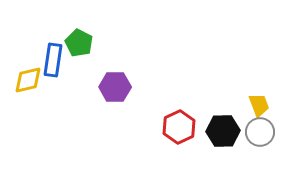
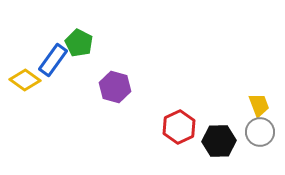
blue rectangle: rotated 28 degrees clockwise
yellow diamond: moved 3 px left; rotated 48 degrees clockwise
purple hexagon: rotated 16 degrees clockwise
black hexagon: moved 4 px left, 10 px down
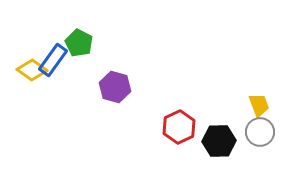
yellow diamond: moved 7 px right, 10 px up
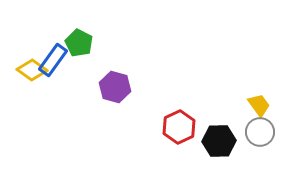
yellow trapezoid: rotated 15 degrees counterclockwise
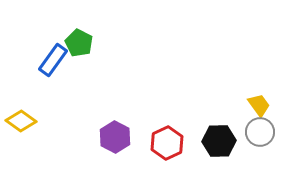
yellow diamond: moved 11 px left, 51 px down
purple hexagon: moved 50 px down; rotated 12 degrees clockwise
red hexagon: moved 12 px left, 16 px down
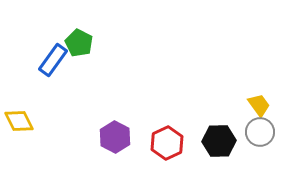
yellow diamond: moved 2 px left; rotated 28 degrees clockwise
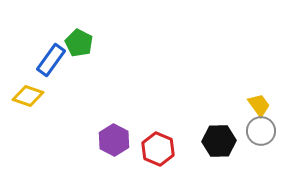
blue rectangle: moved 2 px left
yellow diamond: moved 9 px right, 25 px up; rotated 44 degrees counterclockwise
gray circle: moved 1 px right, 1 px up
purple hexagon: moved 1 px left, 3 px down
red hexagon: moved 9 px left, 6 px down; rotated 12 degrees counterclockwise
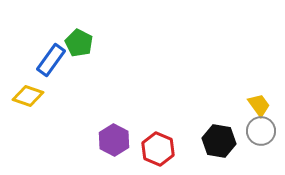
black hexagon: rotated 12 degrees clockwise
